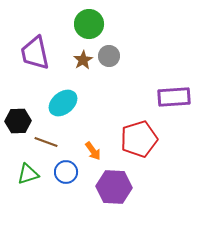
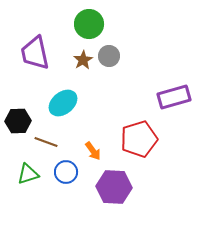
purple rectangle: rotated 12 degrees counterclockwise
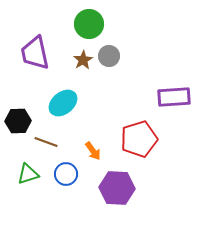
purple rectangle: rotated 12 degrees clockwise
blue circle: moved 2 px down
purple hexagon: moved 3 px right, 1 px down
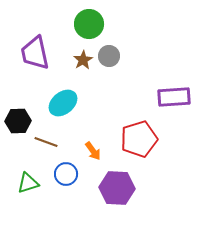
green triangle: moved 9 px down
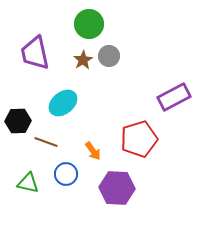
purple rectangle: rotated 24 degrees counterclockwise
green triangle: rotated 30 degrees clockwise
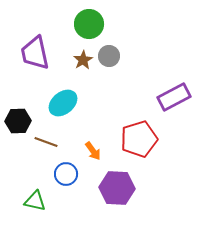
green triangle: moved 7 px right, 18 px down
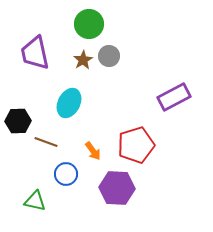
cyan ellipse: moved 6 px right; rotated 24 degrees counterclockwise
red pentagon: moved 3 px left, 6 px down
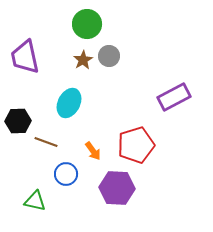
green circle: moved 2 px left
purple trapezoid: moved 10 px left, 4 px down
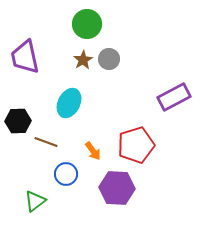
gray circle: moved 3 px down
green triangle: rotated 50 degrees counterclockwise
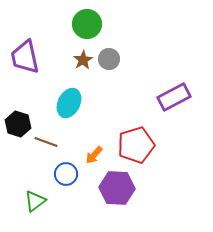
black hexagon: moved 3 px down; rotated 20 degrees clockwise
orange arrow: moved 1 px right, 4 px down; rotated 78 degrees clockwise
